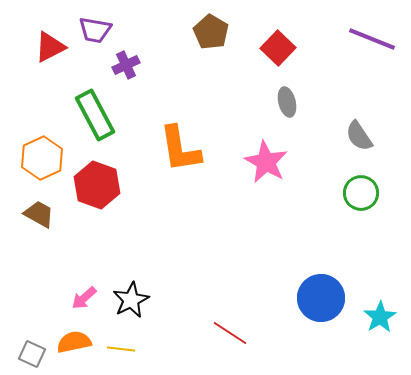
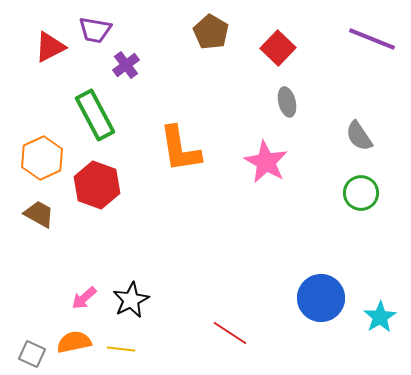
purple cross: rotated 12 degrees counterclockwise
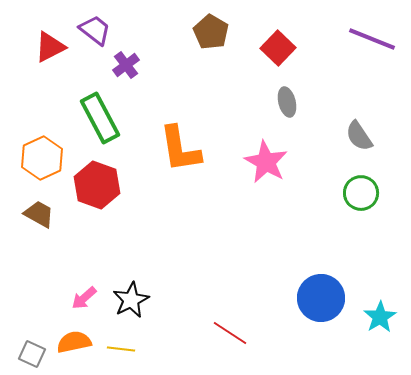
purple trapezoid: rotated 152 degrees counterclockwise
green rectangle: moved 5 px right, 3 px down
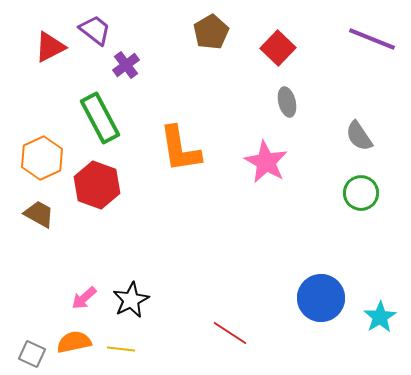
brown pentagon: rotated 12 degrees clockwise
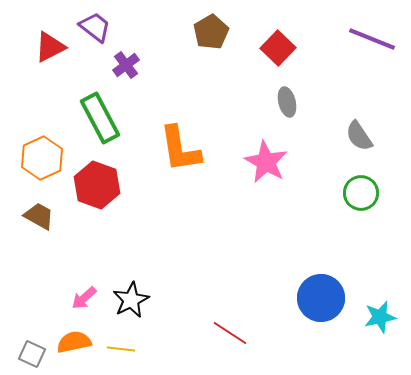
purple trapezoid: moved 3 px up
brown trapezoid: moved 2 px down
cyan star: rotated 20 degrees clockwise
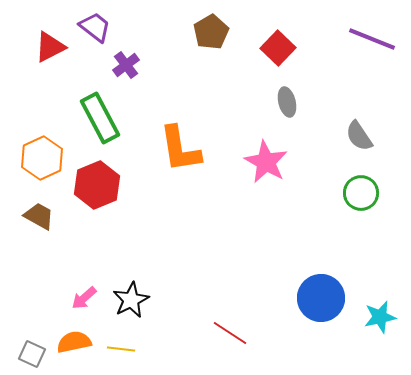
red hexagon: rotated 18 degrees clockwise
